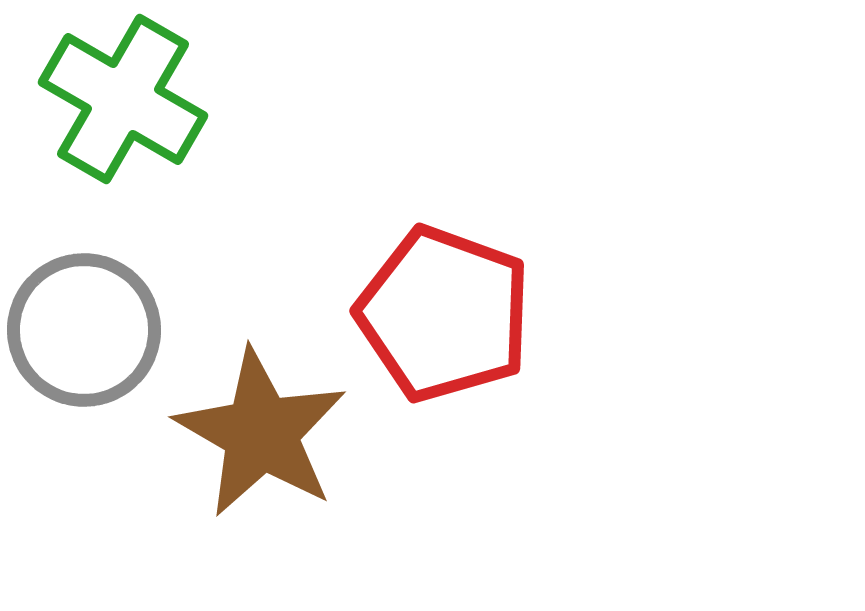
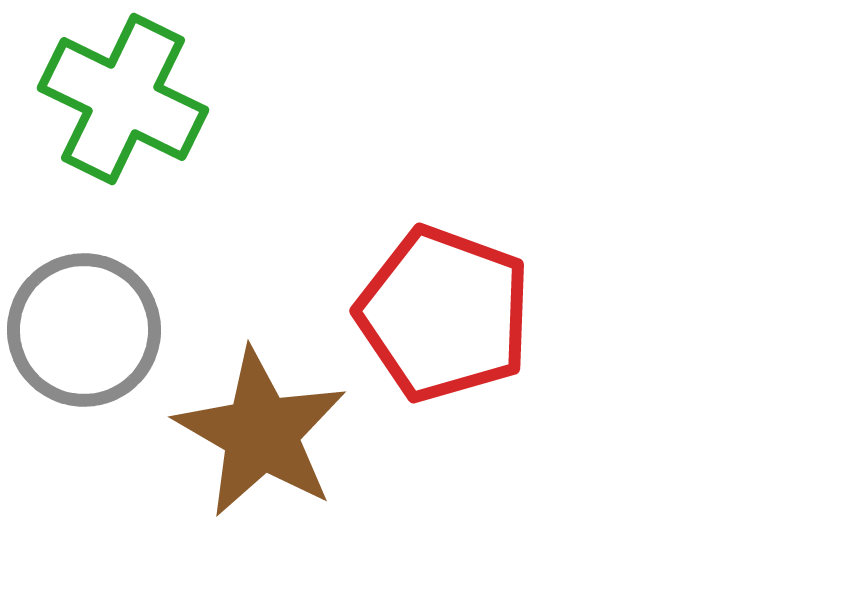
green cross: rotated 4 degrees counterclockwise
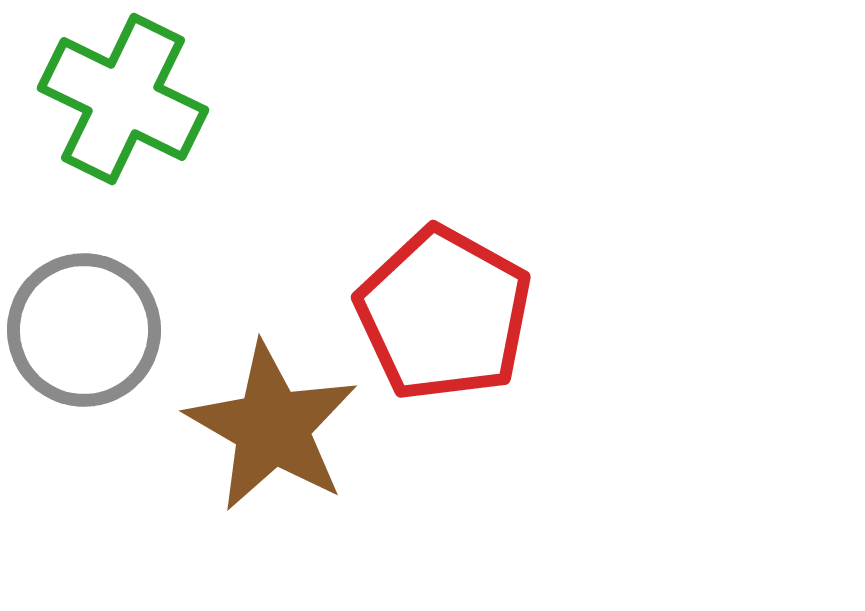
red pentagon: rotated 9 degrees clockwise
brown star: moved 11 px right, 6 px up
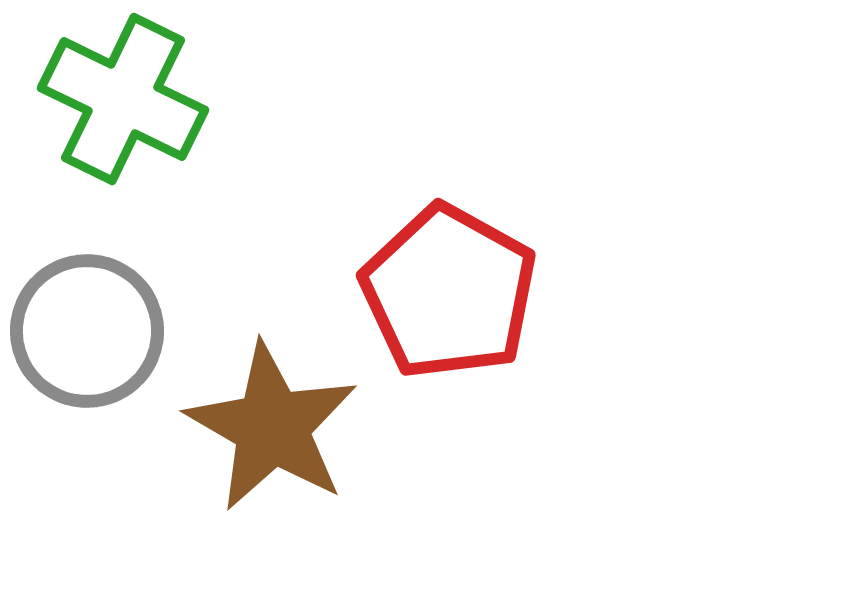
red pentagon: moved 5 px right, 22 px up
gray circle: moved 3 px right, 1 px down
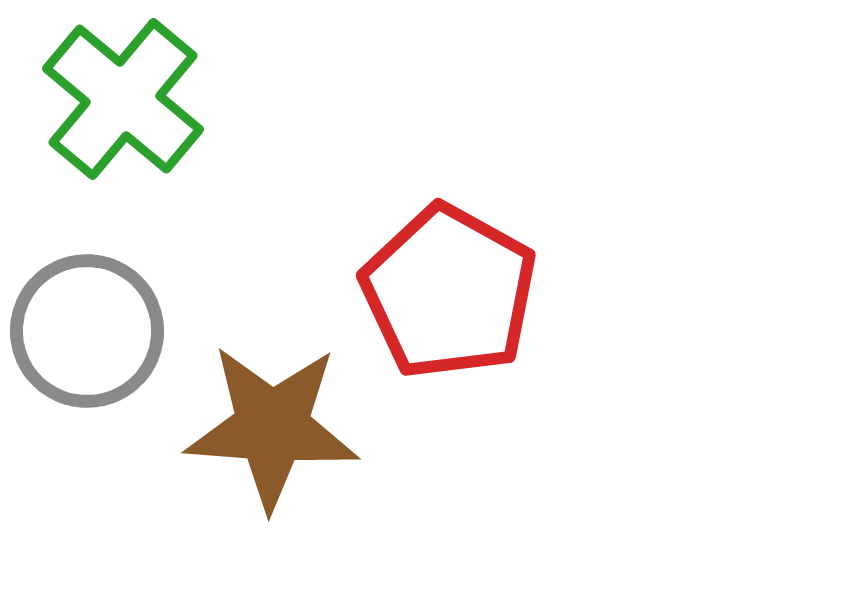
green cross: rotated 14 degrees clockwise
brown star: rotated 26 degrees counterclockwise
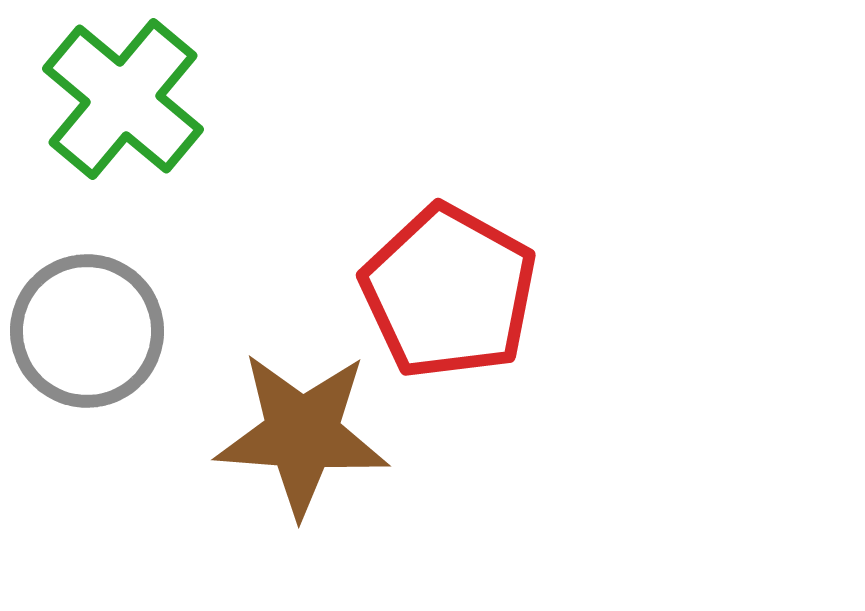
brown star: moved 30 px right, 7 px down
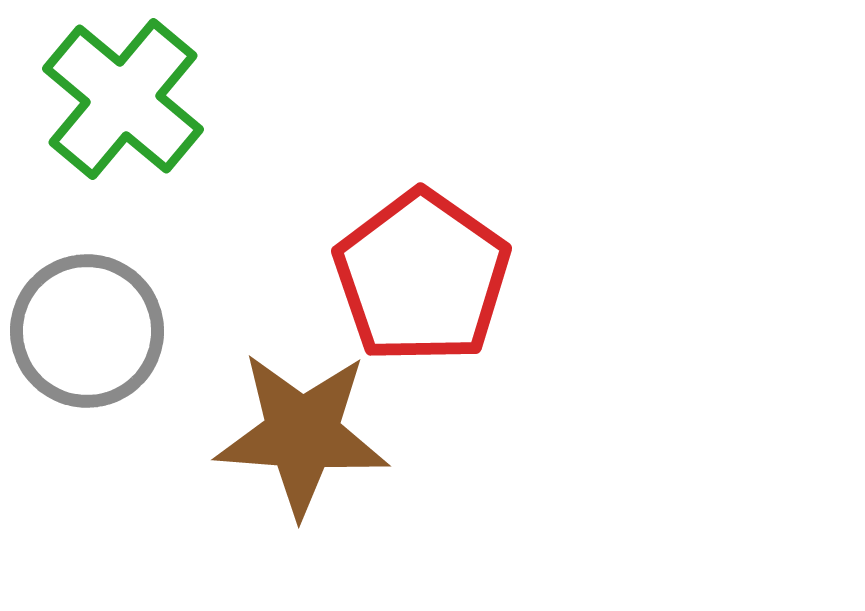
red pentagon: moved 27 px left, 15 px up; rotated 6 degrees clockwise
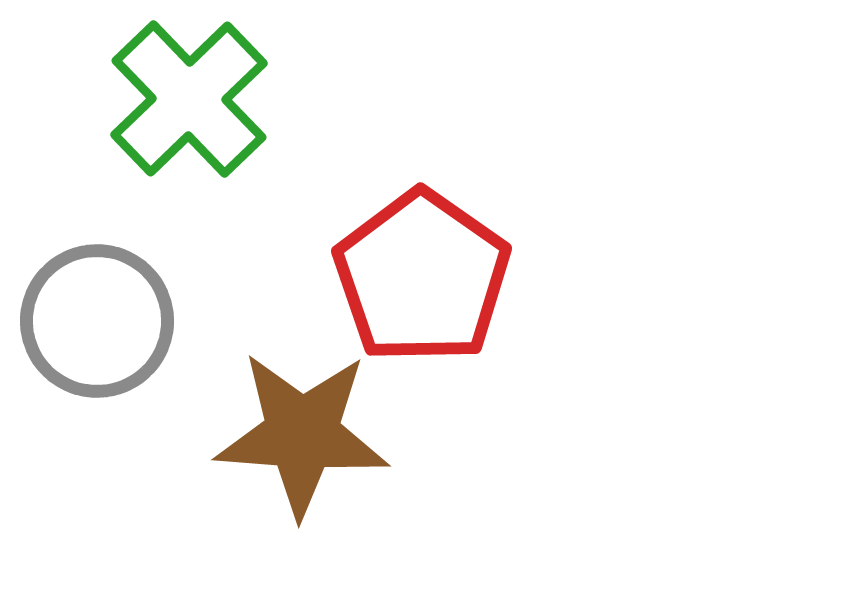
green cross: moved 66 px right; rotated 6 degrees clockwise
gray circle: moved 10 px right, 10 px up
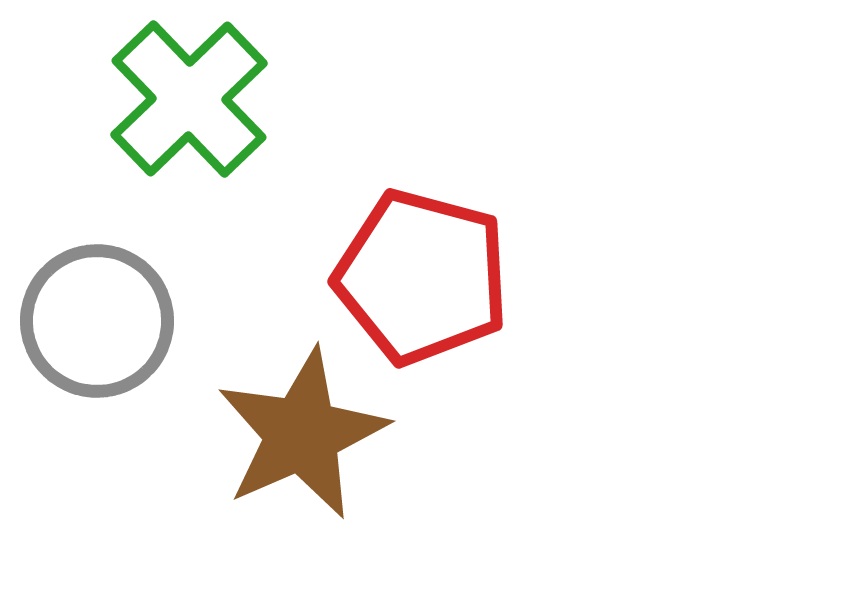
red pentagon: rotated 20 degrees counterclockwise
brown star: rotated 28 degrees counterclockwise
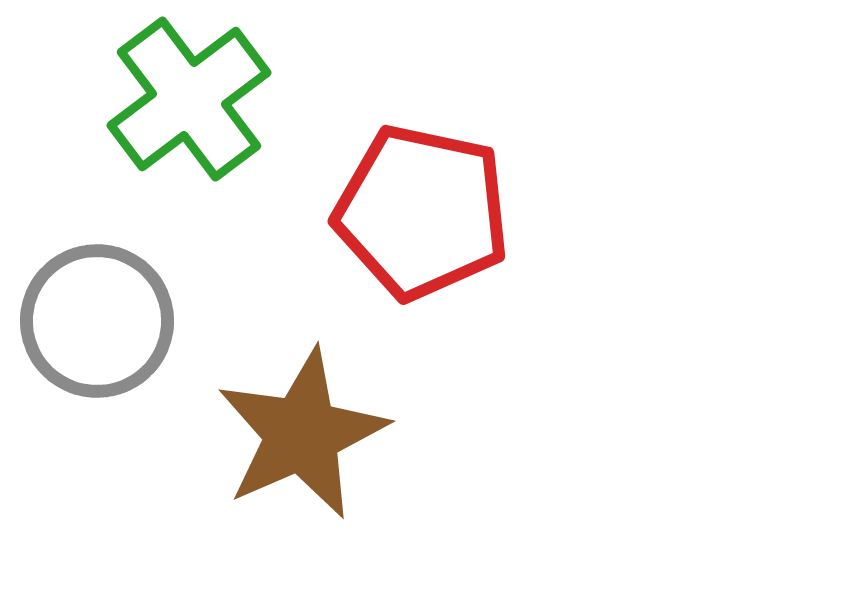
green cross: rotated 7 degrees clockwise
red pentagon: moved 65 px up; rotated 3 degrees counterclockwise
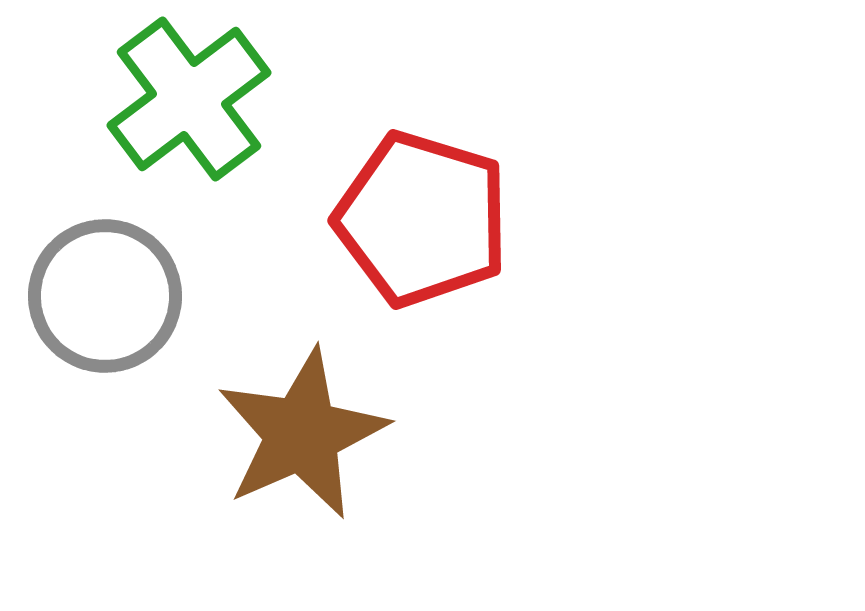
red pentagon: moved 7 px down; rotated 5 degrees clockwise
gray circle: moved 8 px right, 25 px up
